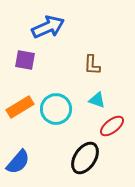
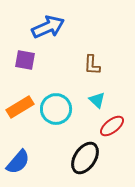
cyan triangle: rotated 24 degrees clockwise
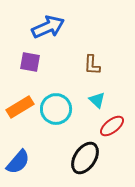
purple square: moved 5 px right, 2 px down
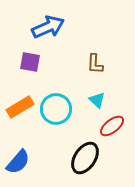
brown L-shape: moved 3 px right, 1 px up
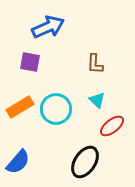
black ellipse: moved 4 px down
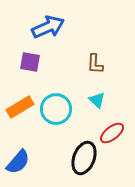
red ellipse: moved 7 px down
black ellipse: moved 1 px left, 4 px up; rotated 12 degrees counterclockwise
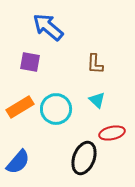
blue arrow: rotated 116 degrees counterclockwise
red ellipse: rotated 25 degrees clockwise
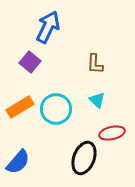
blue arrow: rotated 76 degrees clockwise
purple square: rotated 30 degrees clockwise
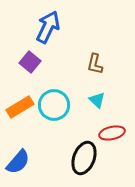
brown L-shape: rotated 10 degrees clockwise
cyan circle: moved 2 px left, 4 px up
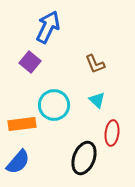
brown L-shape: rotated 35 degrees counterclockwise
orange rectangle: moved 2 px right, 17 px down; rotated 24 degrees clockwise
red ellipse: rotated 70 degrees counterclockwise
